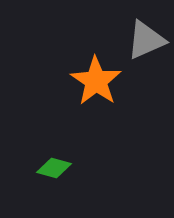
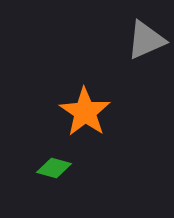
orange star: moved 11 px left, 31 px down
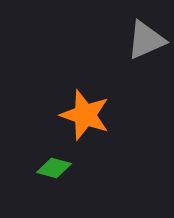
orange star: moved 3 px down; rotated 15 degrees counterclockwise
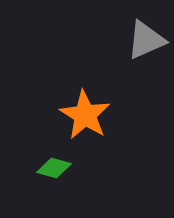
orange star: rotated 12 degrees clockwise
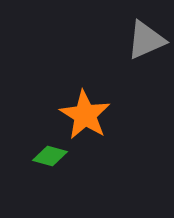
green diamond: moved 4 px left, 12 px up
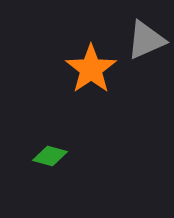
orange star: moved 6 px right, 46 px up; rotated 6 degrees clockwise
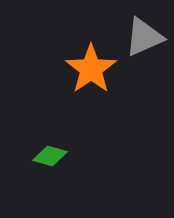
gray triangle: moved 2 px left, 3 px up
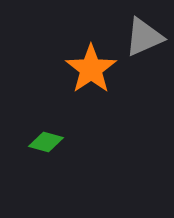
green diamond: moved 4 px left, 14 px up
